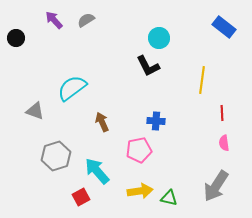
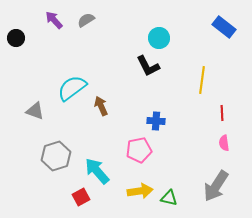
brown arrow: moved 1 px left, 16 px up
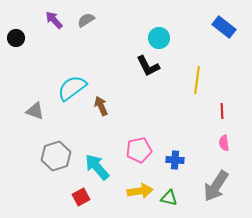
yellow line: moved 5 px left
red line: moved 2 px up
blue cross: moved 19 px right, 39 px down
cyan arrow: moved 4 px up
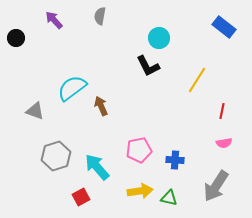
gray semicircle: moved 14 px right, 4 px up; rotated 48 degrees counterclockwise
yellow line: rotated 24 degrees clockwise
red line: rotated 14 degrees clockwise
pink semicircle: rotated 91 degrees counterclockwise
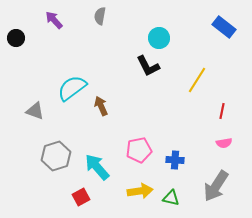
green triangle: moved 2 px right
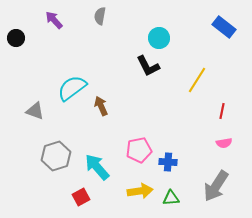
blue cross: moved 7 px left, 2 px down
green triangle: rotated 18 degrees counterclockwise
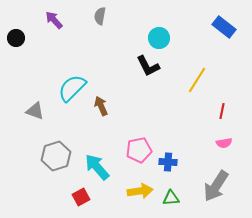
cyan semicircle: rotated 8 degrees counterclockwise
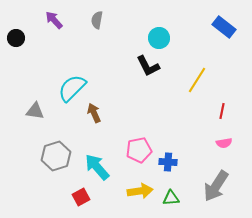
gray semicircle: moved 3 px left, 4 px down
brown arrow: moved 7 px left, 7 px down
gray triangle: rotated 12 degrees counterclockwise
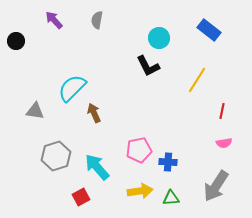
blue rectangle: moved 15 px left, 3 px down
black circle: moved 3 px down
